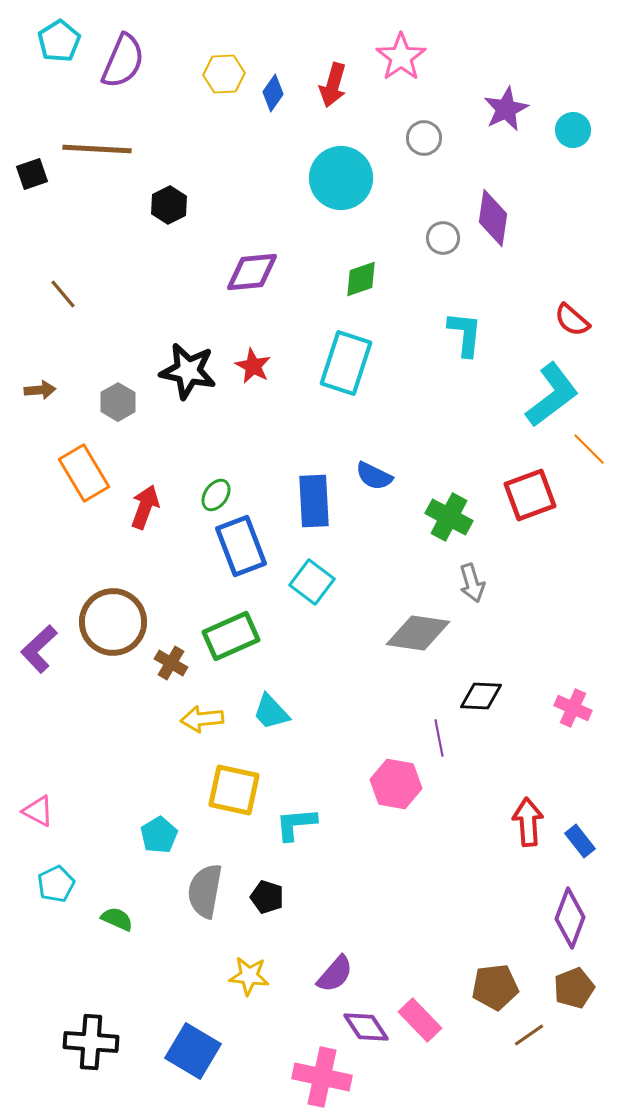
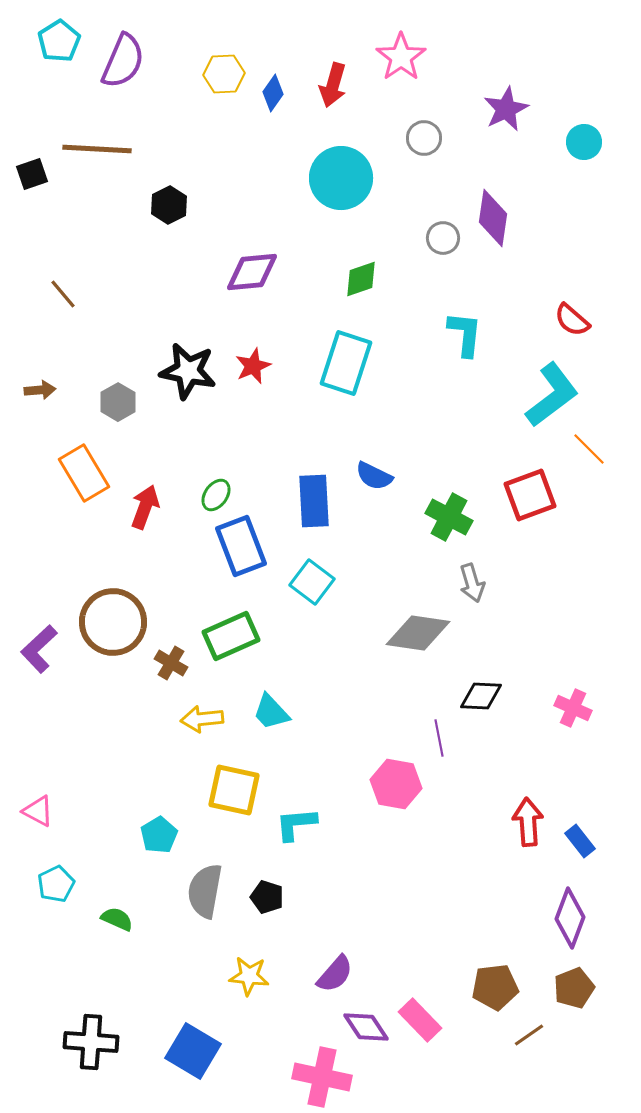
cyan circle at (573, 130): moved 11 px right, 12 px down
red star at (253, 366): rotated 21 degrees clockwise
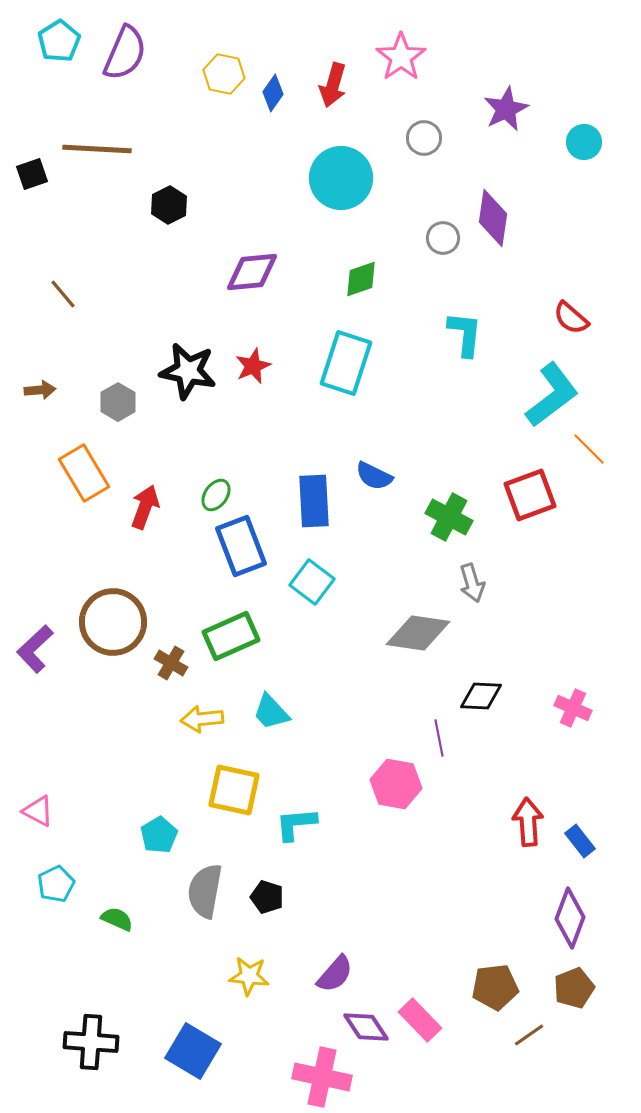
purple semicircle at (123, 61): moved 2 px right, 8 px up
yellow hexagon at (224, 74): rotated 15 degrees clockwise
red semicircle at (572, 320): moved 1 px left, 2 px up
purple L-shape at (39, 649): moved 4 px left
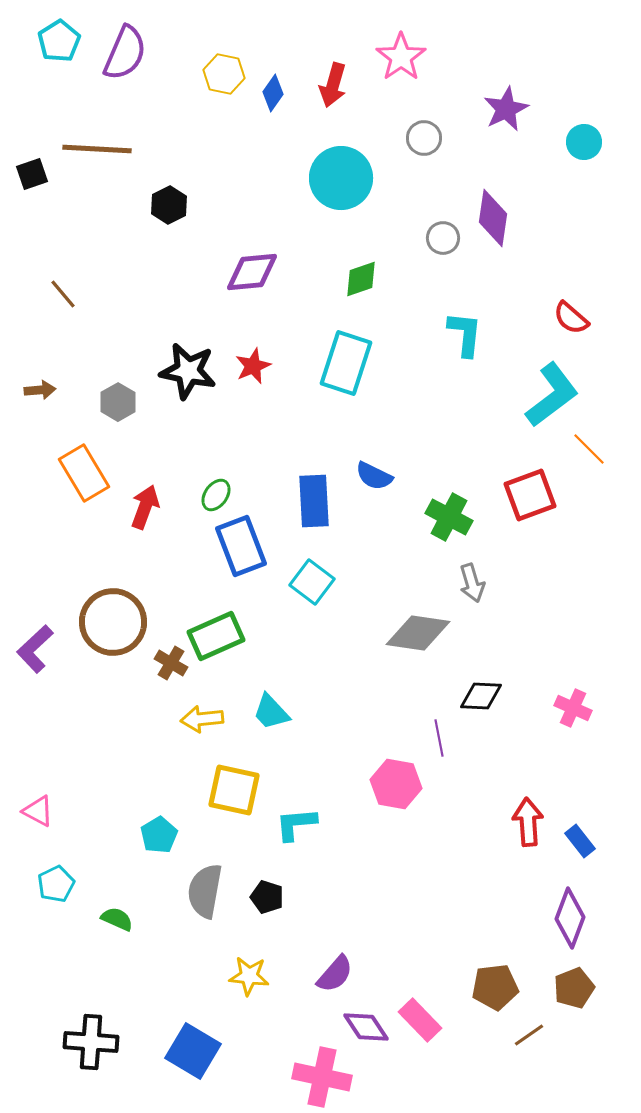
green rectangle at (231, 636): moved 15 px left
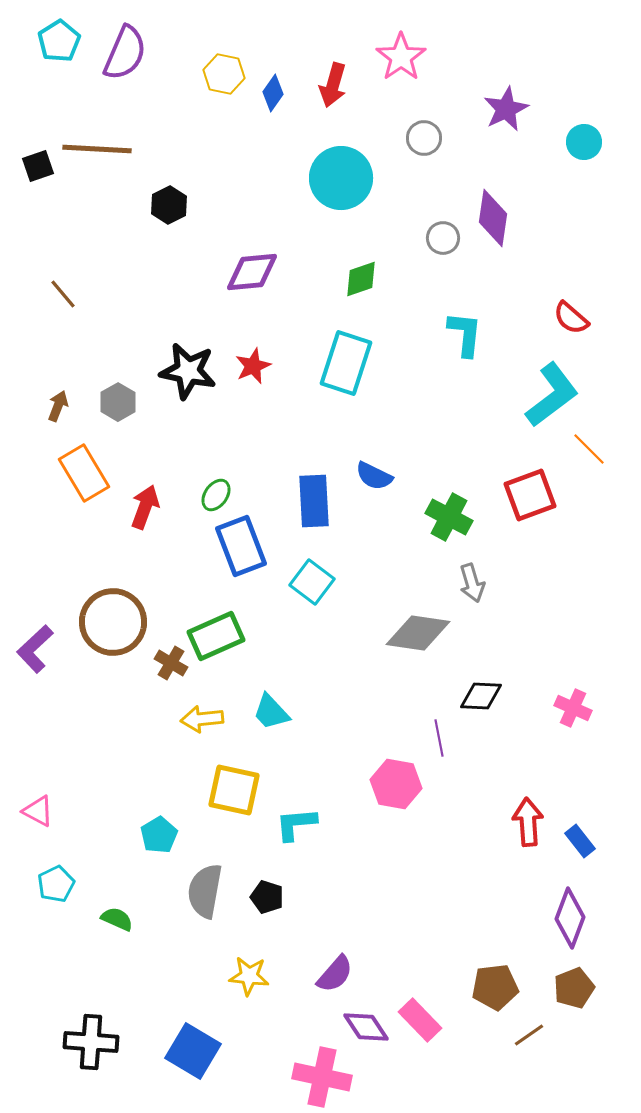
black square at (32, 174): moved 6 px right, 8 px up
brown arrow at (40, 390): moved 18 px right, 16 px down; rotated 64 degrees counterclockwise
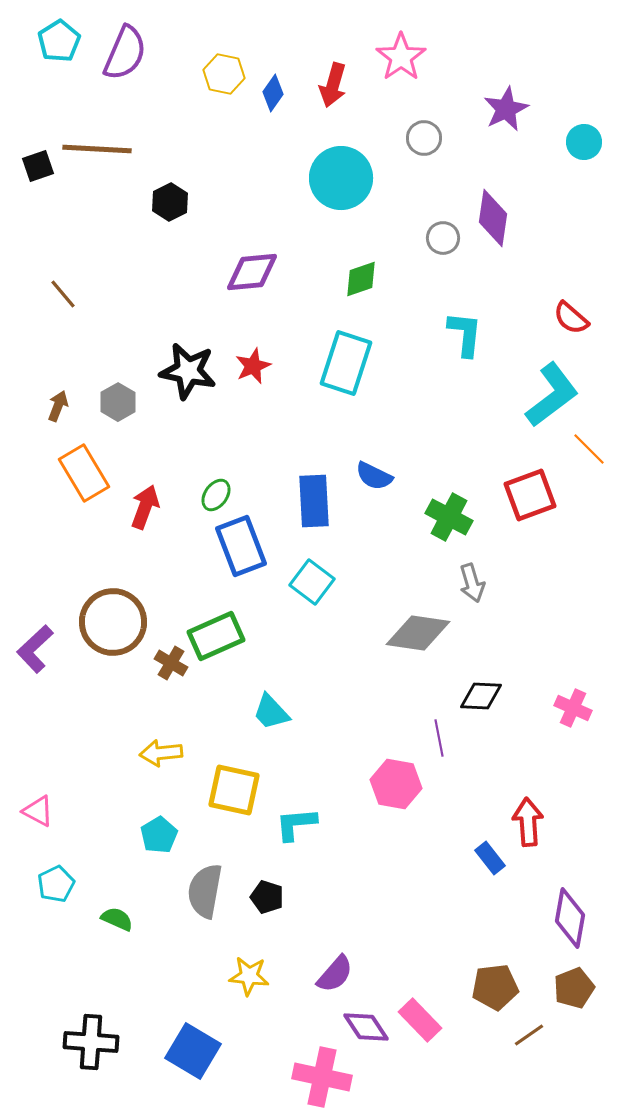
black hexagon at (169, 205): moved 1 px right, 3 px up
yellow arrow at (202, 719): moved 41 px left, 34 px down
blue rectangle at (580, 841): moved 90 px left, 17 px down
purple diamond at (570, 918): rotated 10 degrees counterclockwise
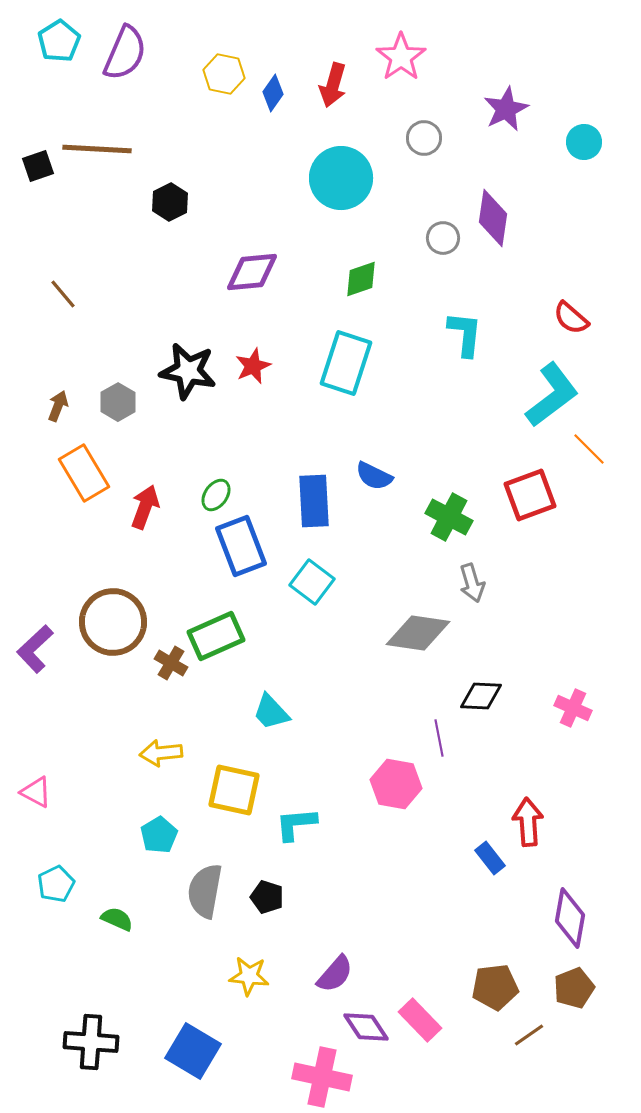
pink triangle at (38, 811): moved 2 px left, 19 px up
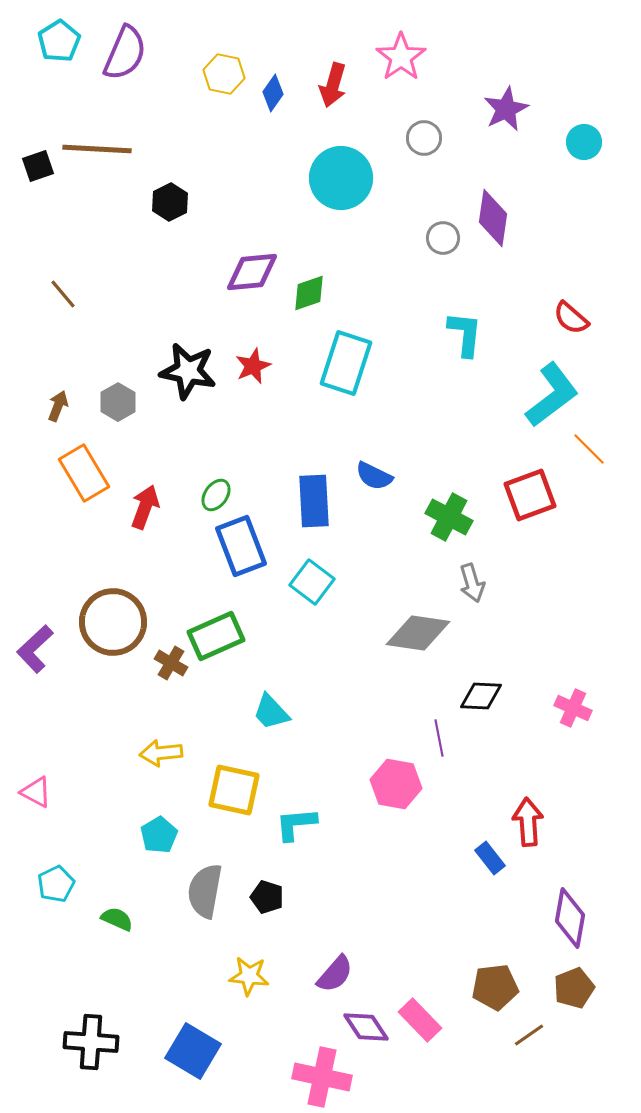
green diamond at (361, 279): moved 52 px left, 14 px down
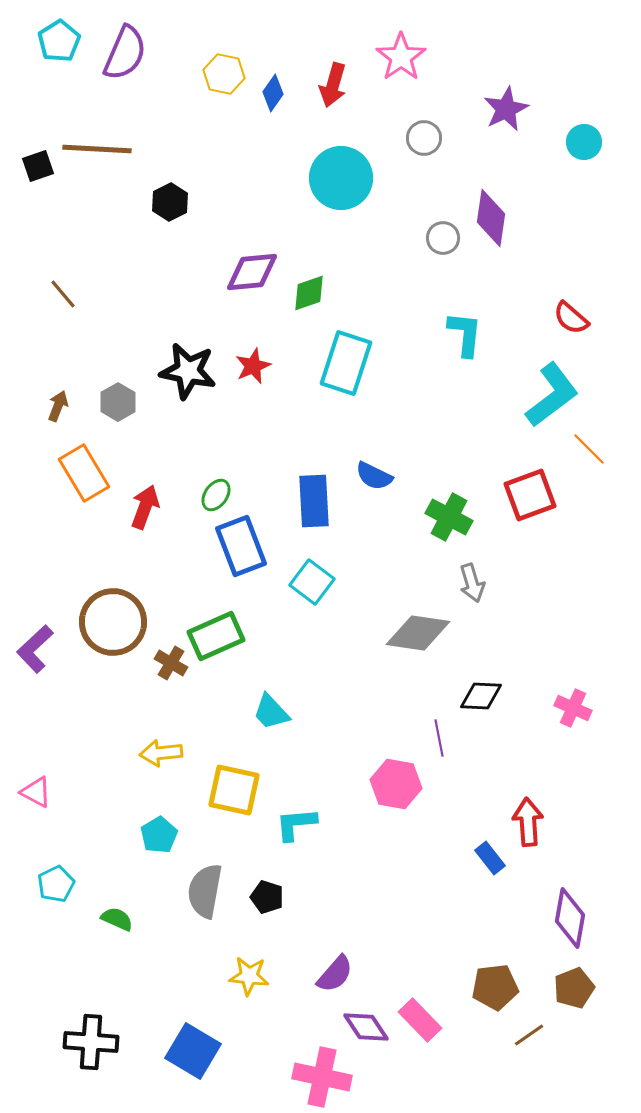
purple diamond at (493, 218): moved 2 px left
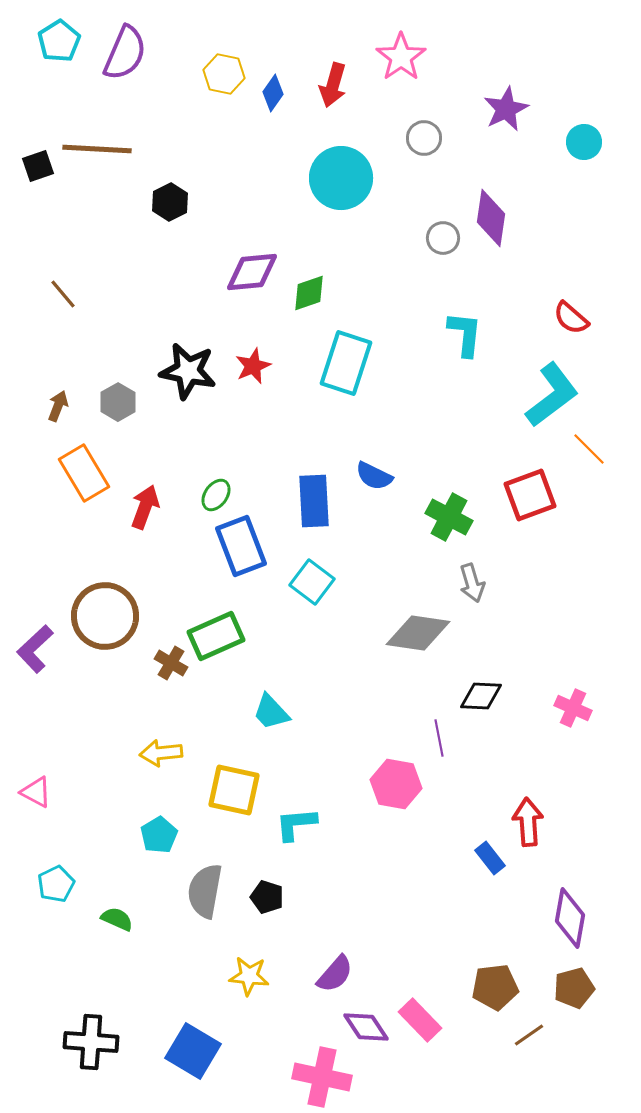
brown circle at (113, 622): moved 8 px left, 6 px up
brown pentagon at (574, 988): rotated 6 degrees clockwise
